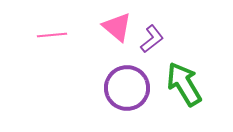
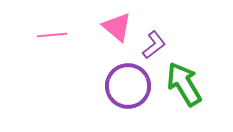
purple L-shape: moved 2 px right, 6 px down
purple circle: moved 1 px right, 2 px up
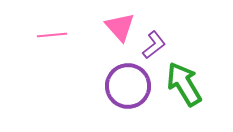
pink triangle: moved 3 px right; rotated 8 degrees clockwise
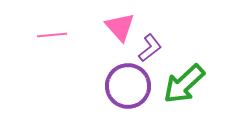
purple L-shape: moved 4 px left, 3 px down
green arrow: rotated 102 degrees counterclockwise
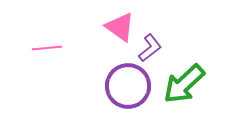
pink triangle: rotated 12 degrees counterclockwise
pink line: moved 5 px left, 13 px down
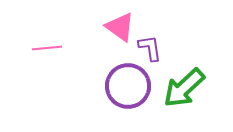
purple L-shape: rotated 60 degrees counterclockwise
green arrow: moved 4 px down
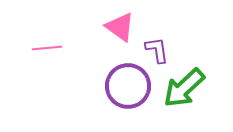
purple L-shape: moved 7 px right, 2 px down
